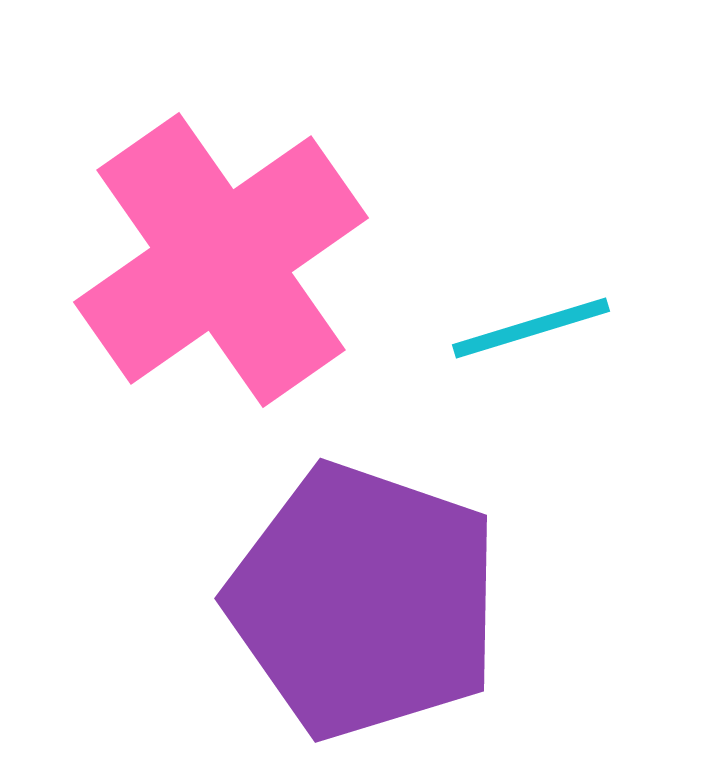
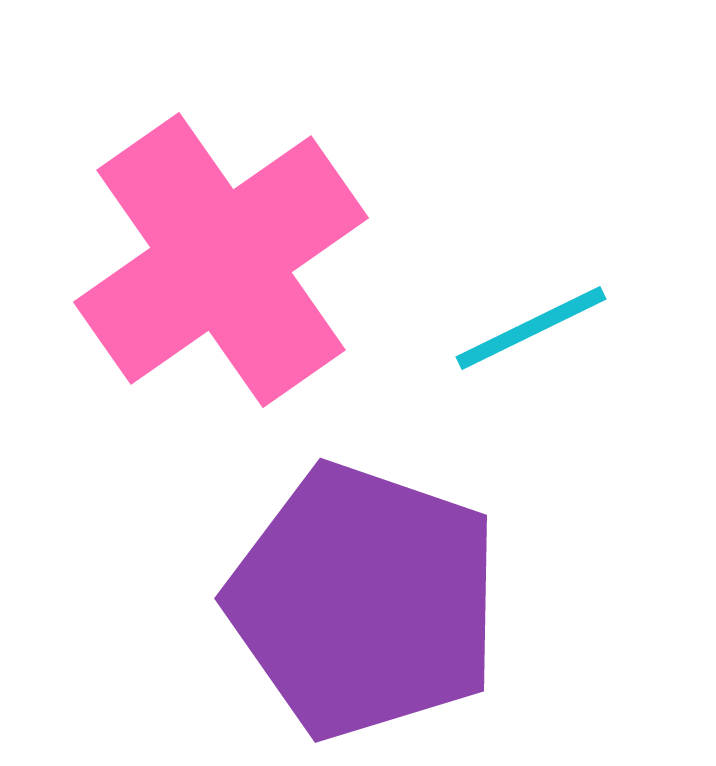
cyan line: rotated 9 degrees counterclockwise
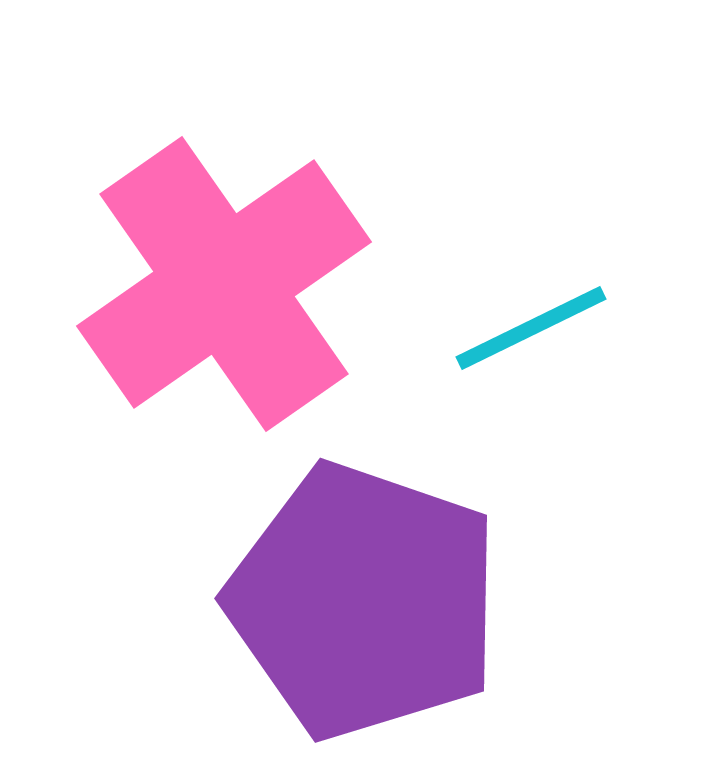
pink cross: moved 3 px right, 24 px down
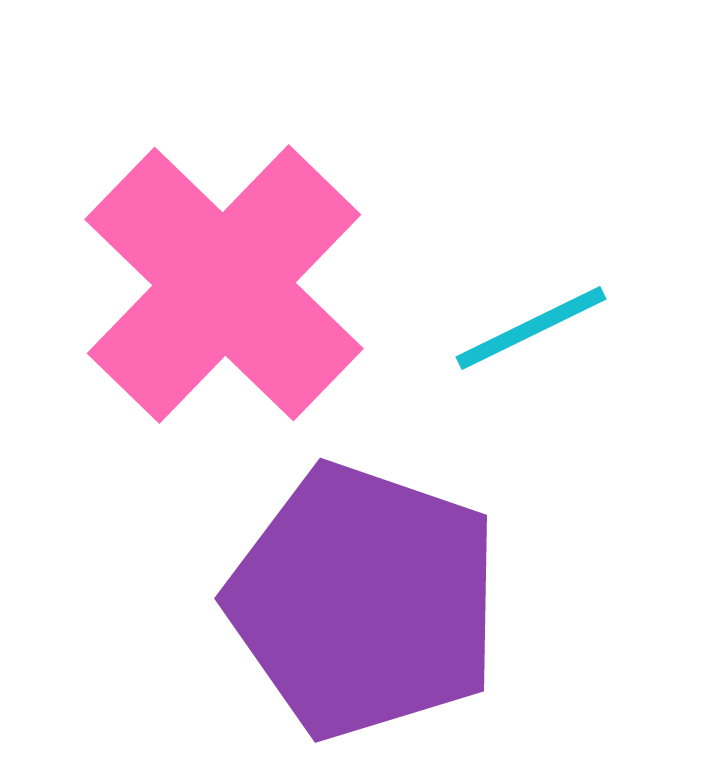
pink cross: rotated 11 degrees counterclockwise
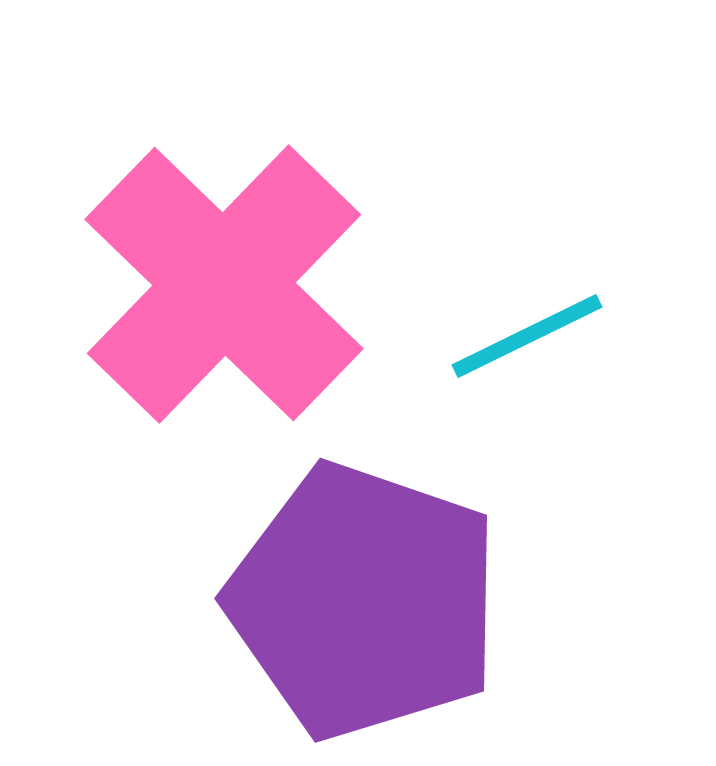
cyan line: moved 4 px left, 8 px down
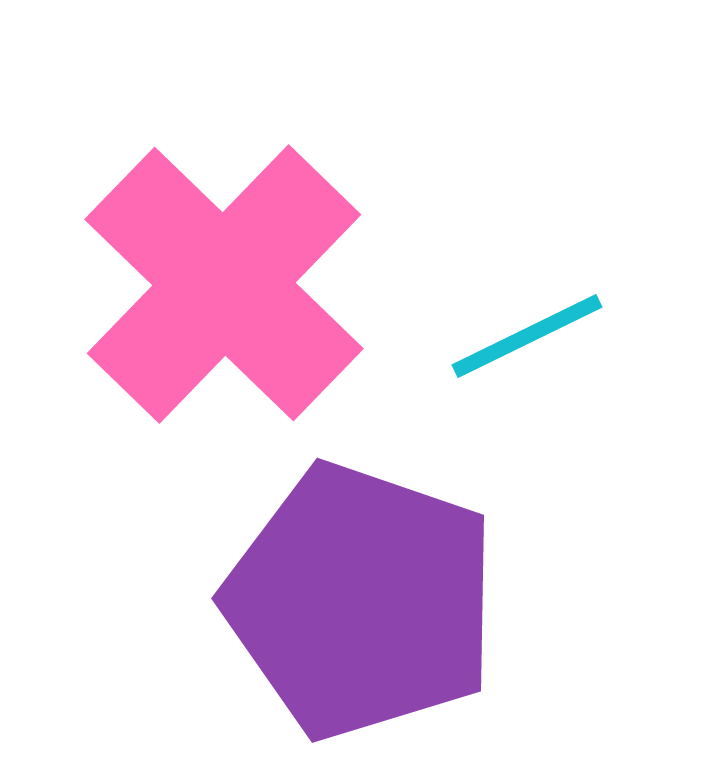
purple pentagon: moved 3 px left
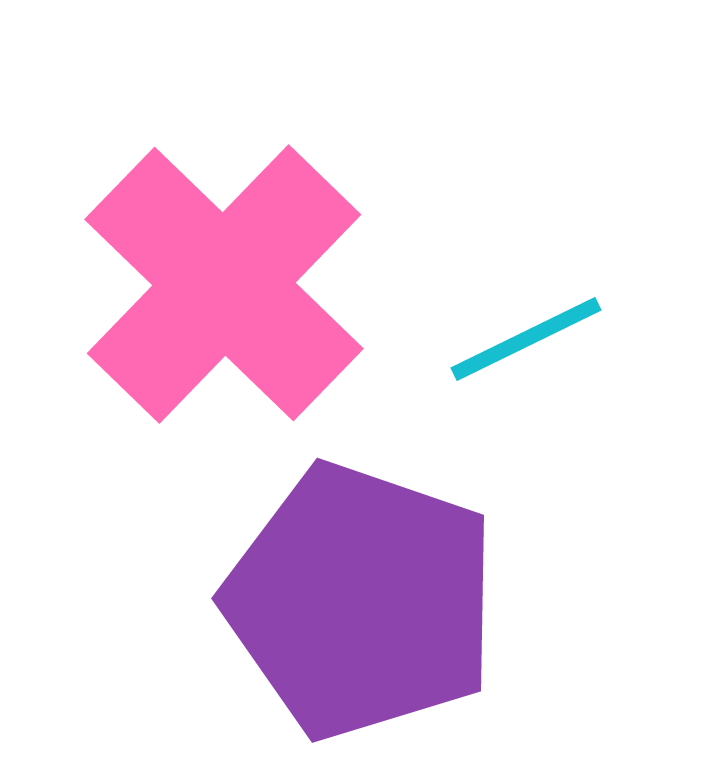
cyan line: moved 1 px left, 3 px down
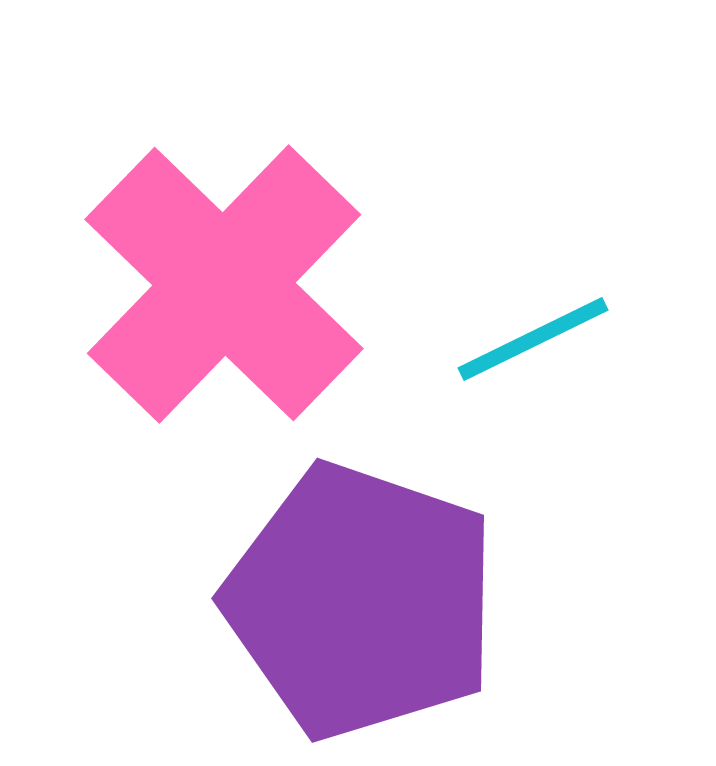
cyan line: moved 7 px right
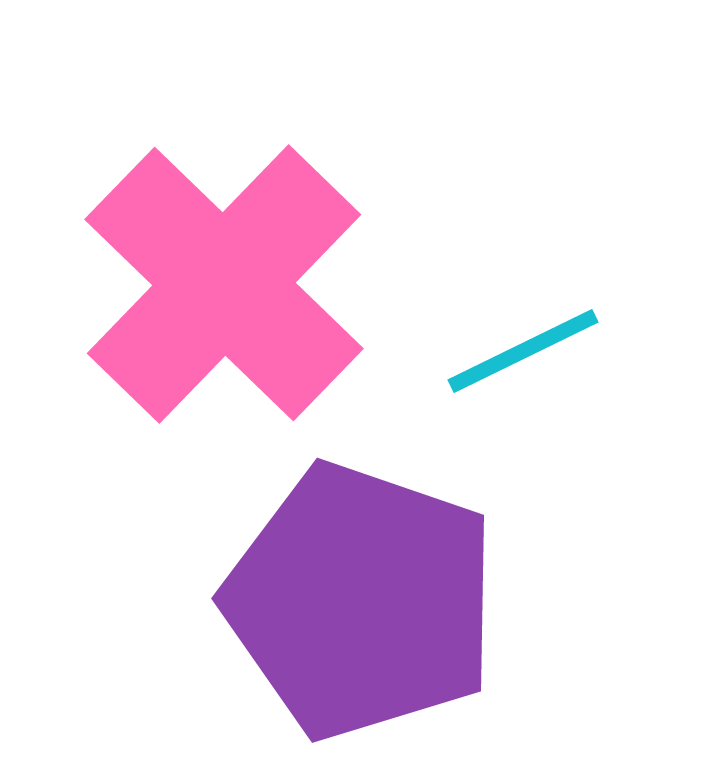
cyan line: moved 10 px left, 12 px down
